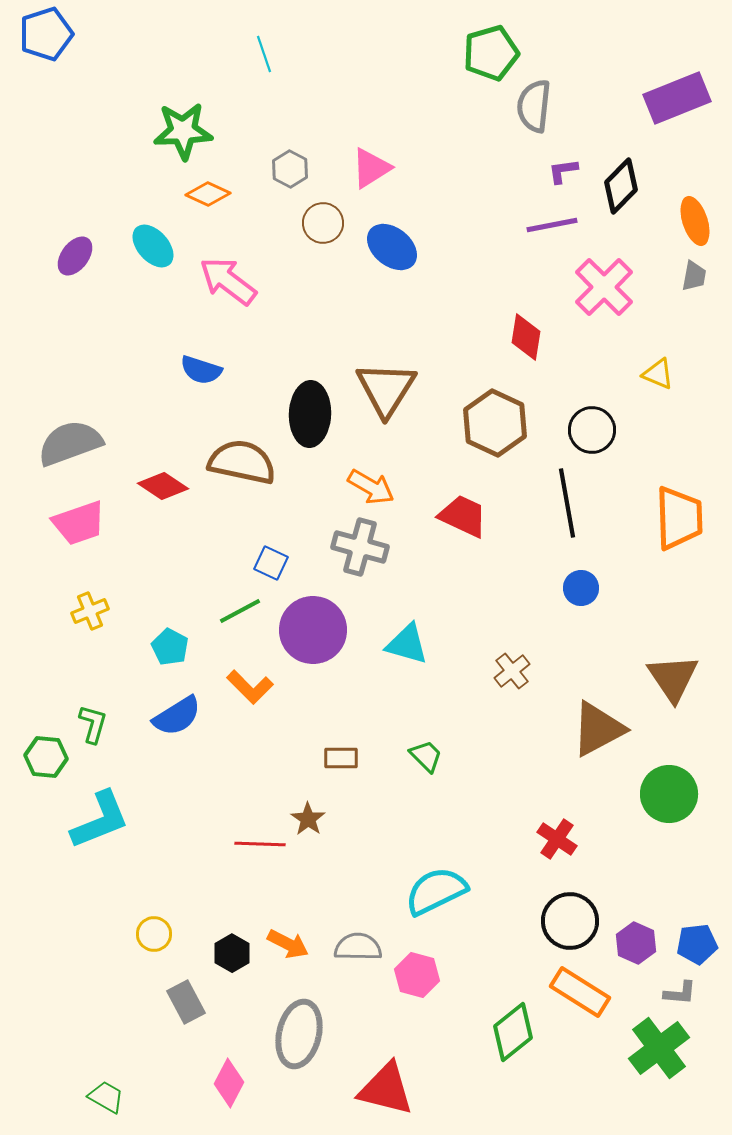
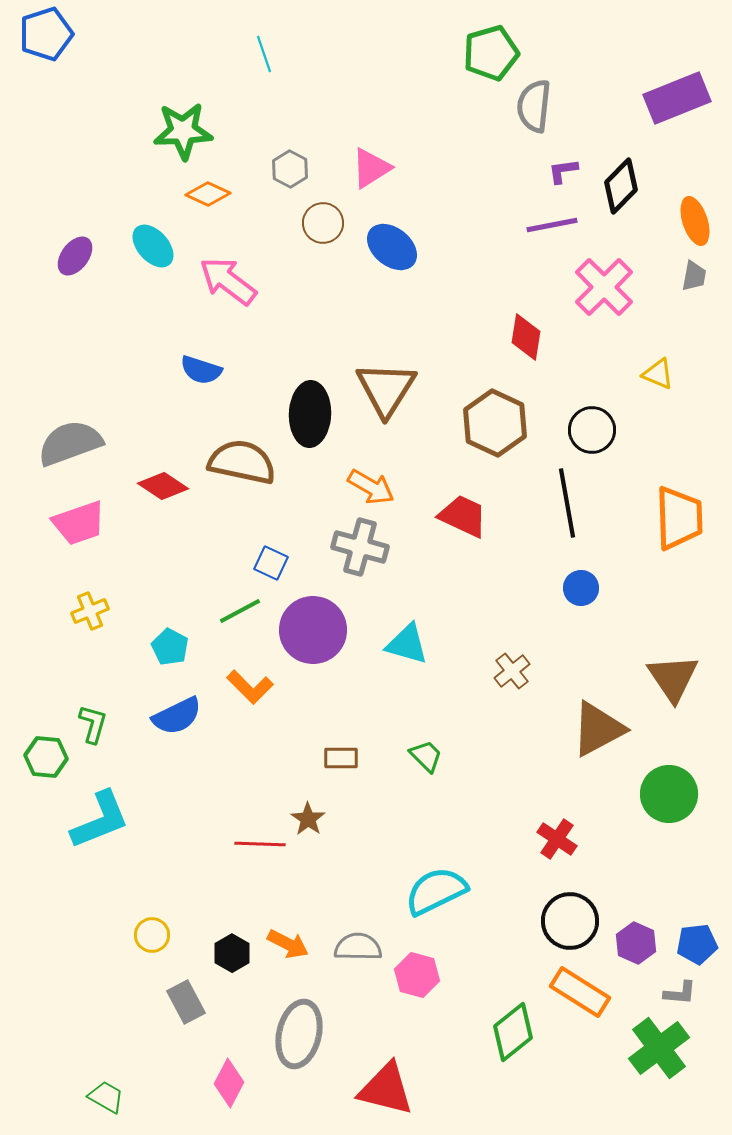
blue semicircle at (177, 716): rotated 6 degrees clockwise
yellow circle at (154, 934): moved 2 px left, 1 px down
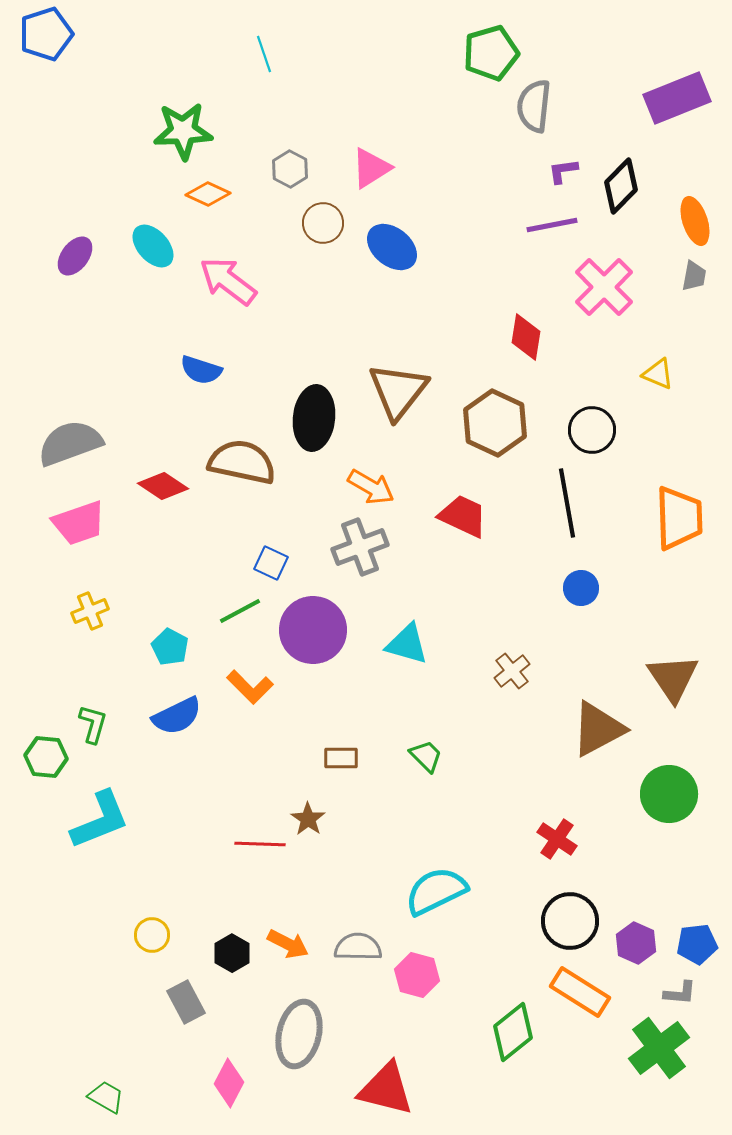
brown triangle at (386, 389): moved 12 px right, 2 px down; rotated 6 degrees clockwise
black ellipse at (310, 414): moved 4 px right, 4 px down; rotated 4 degrees clockwise
gray cross at (360, 547): rotated 36 degrees counterclockwise
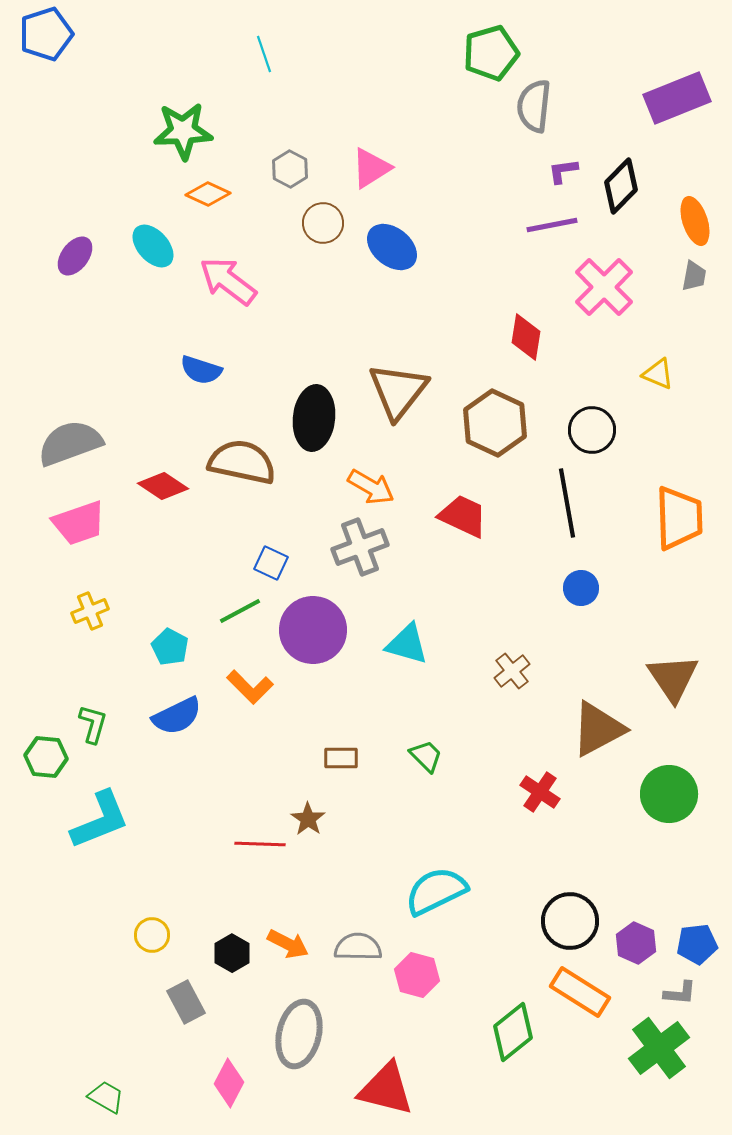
red cross at (557, 839): moved 17 px left, 47 px up
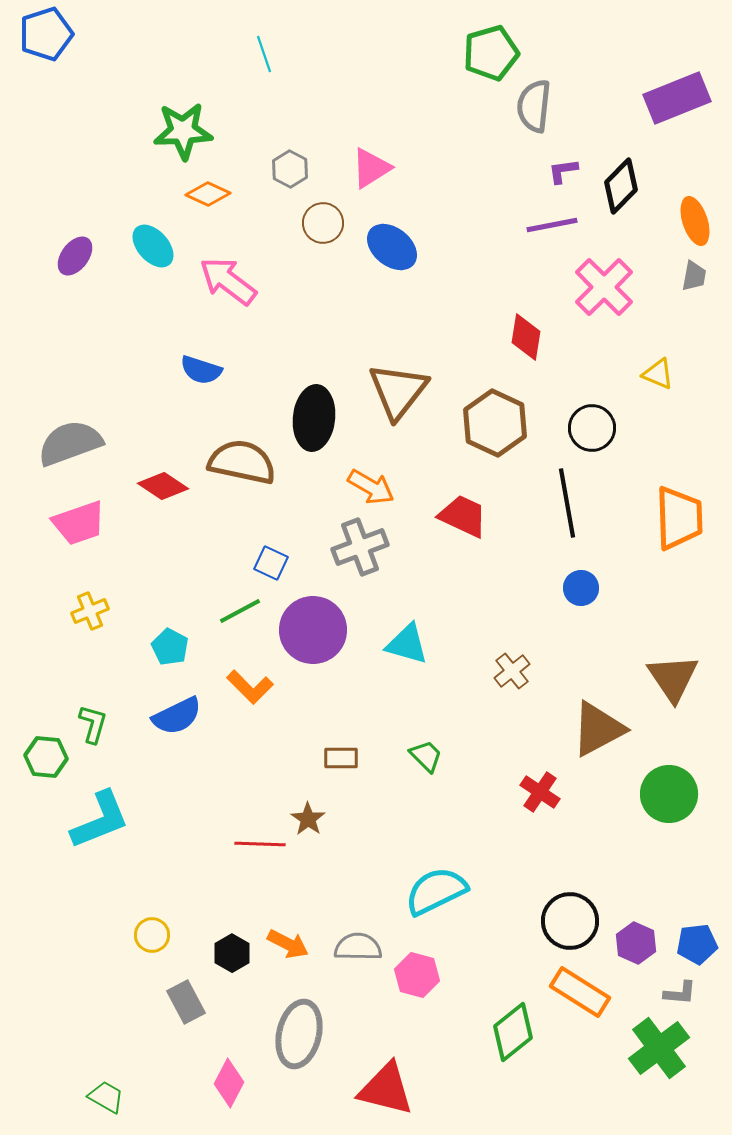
black circle at (592, 430): moved 2 px up
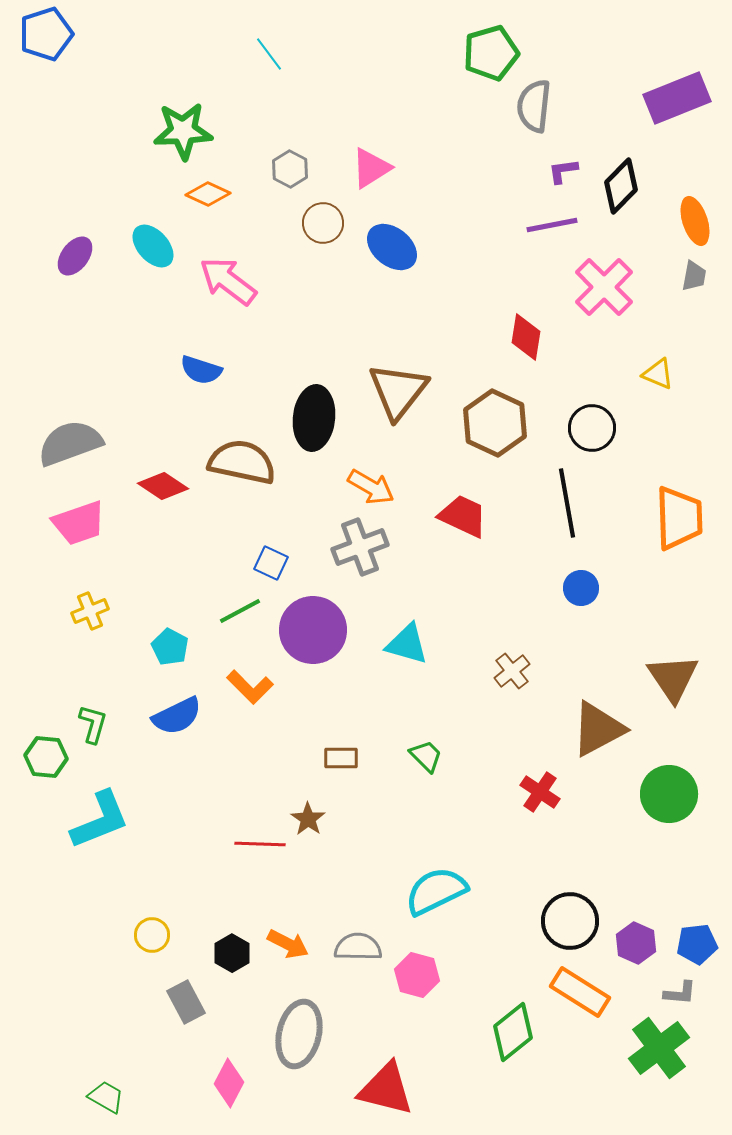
cyan line at (264, 54): moved 5 px right; rotated 18 degrees counterclockwise
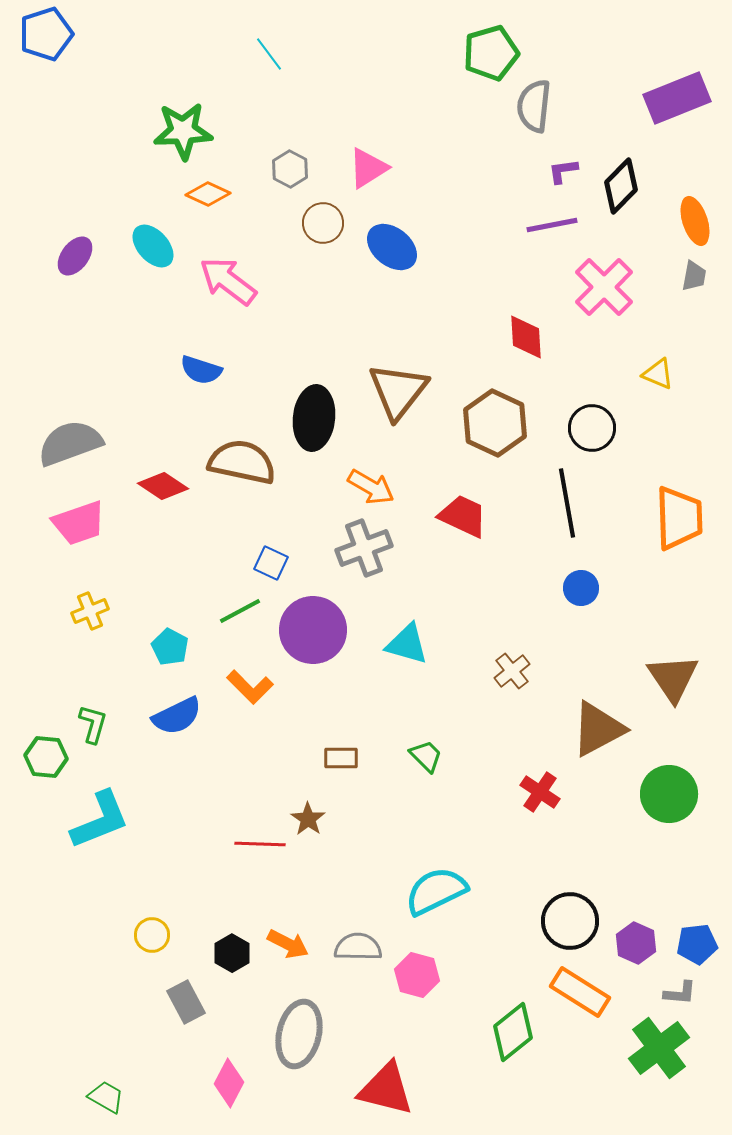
pink triangle at (371, 168): moved 3 px left
red diamond at (526, 337): rotated 12 degrees counterclockwise
gray cross at (360, 547): moved 4 px right, 1 px down
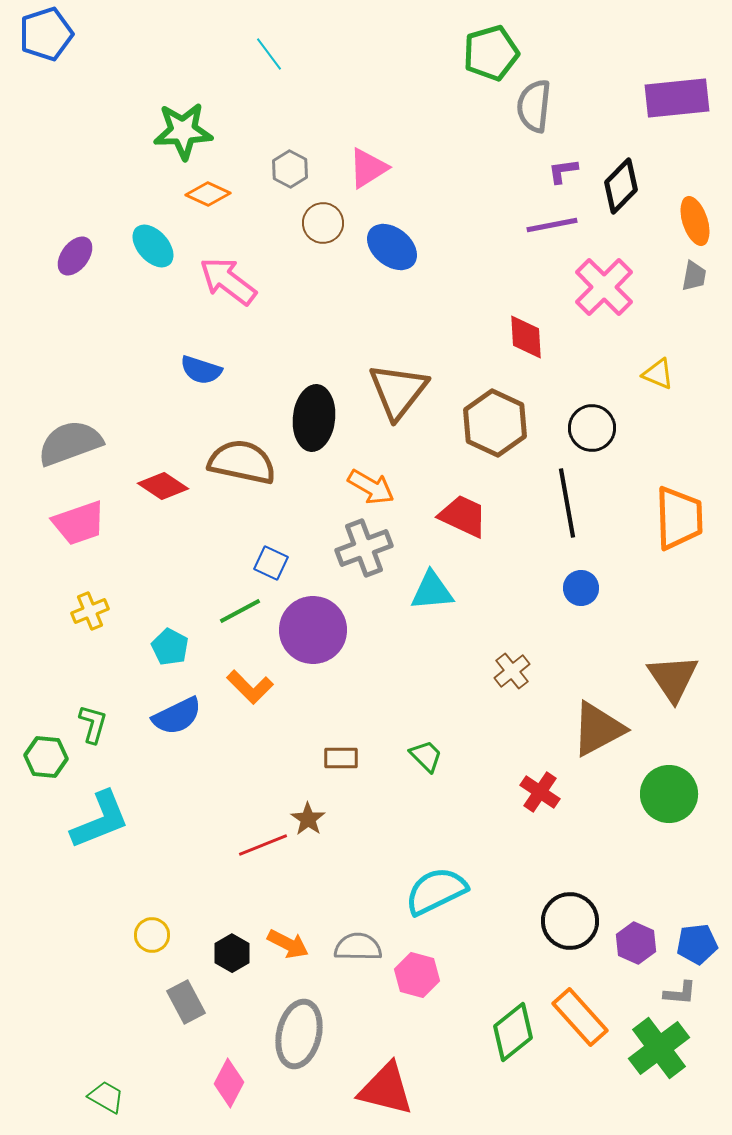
purple rectangle at (677, 98): rotated 16 degrees clockwise
cyan triangle at (407, 644): moved 25 px right, 53 px up; rotated 21 degrees counterclockwise
red line at (260, 844): moved 3 px right, 1 px down; rotated 24 degrees counterclockwise
orange rectangle at (580, 992): moved 25 px down; rotated 16 degrees clockwise
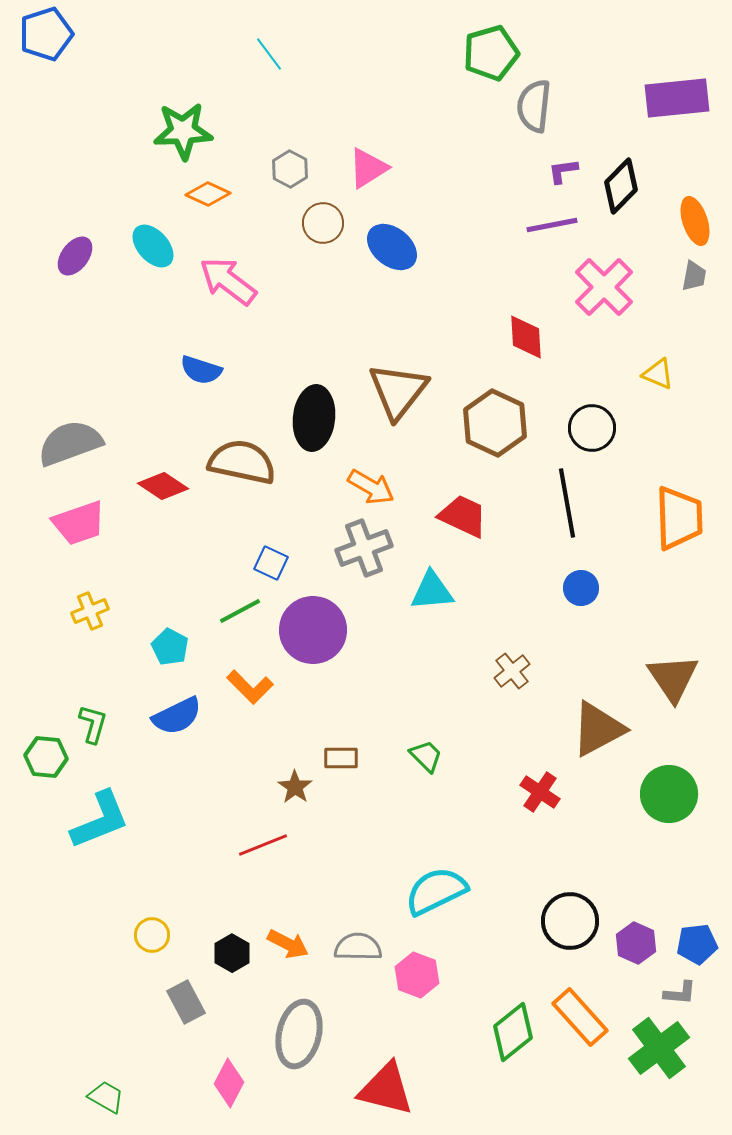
brown star at (308, 819): moved 13 px left, 32 px up
pink hexagon at (417, 975): rotated 6 degrees clockwise
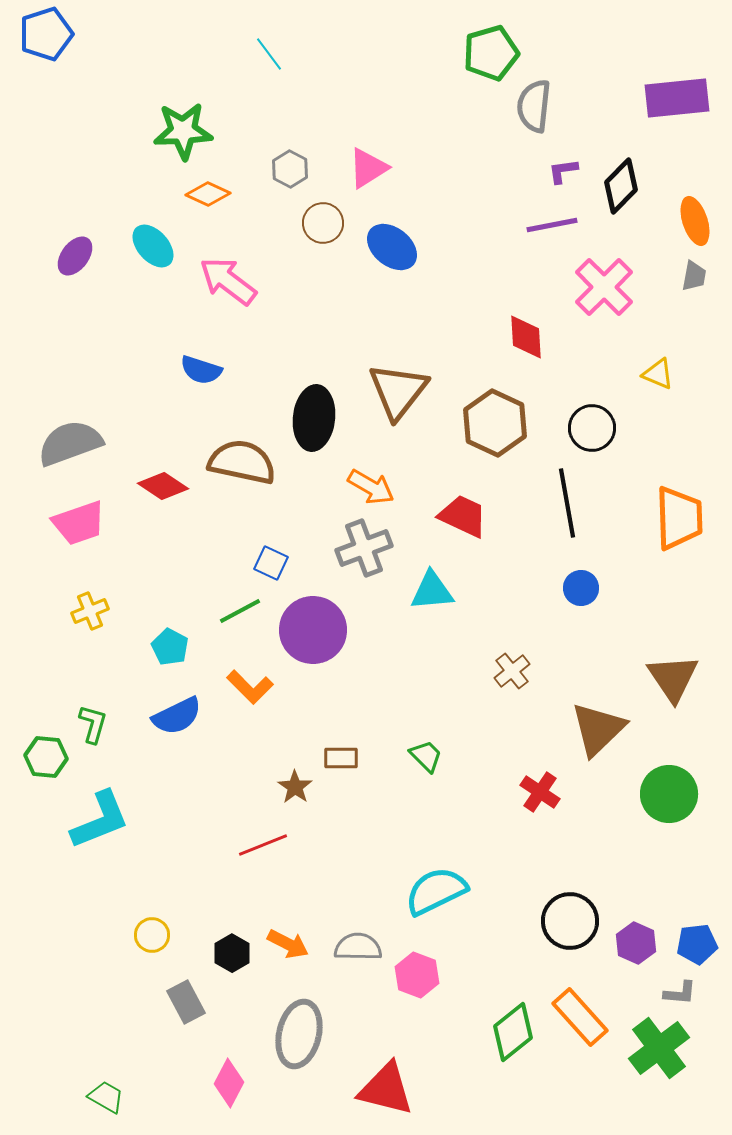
brown triangle at (598, 729): rotated 16 degrees counterclockwise
